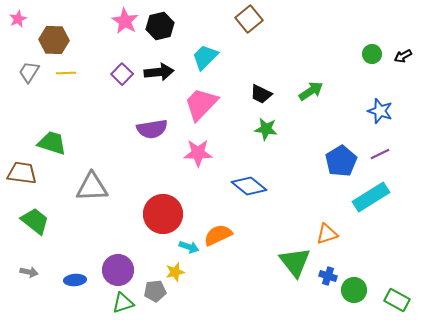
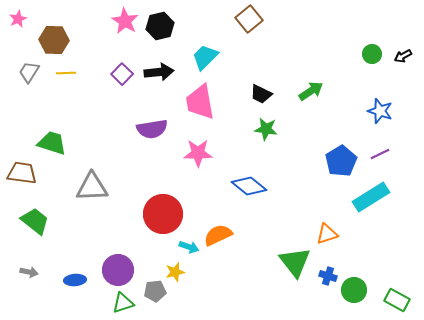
pink trapezoid at (201, 104): moved 1 px left, 2 px up; rotated 54 degrees counterclockwise
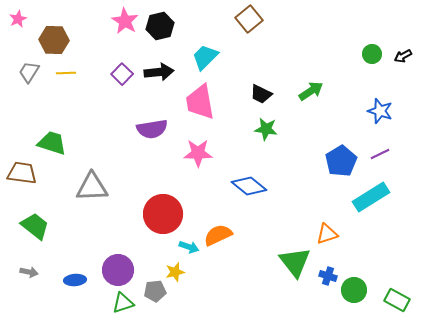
green trapezoid at (35, 221): moved 5 px down
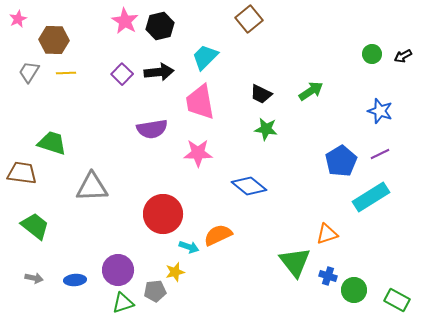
gray arrow at (29, 272): moved 5 px right, 6 px down
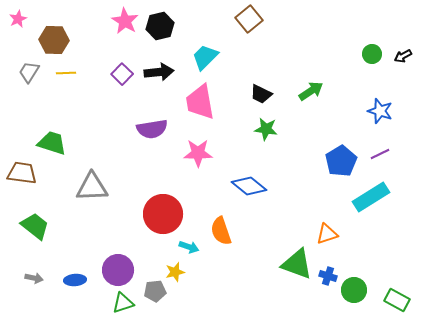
orange semicircle at (218, 235): moved 3 px right, 4 px up; rotated 84 degrees counterclockwise
green triangle at (295, 262): moved 2 px right, 2 px down; rotated 32 degrees counterclockwise
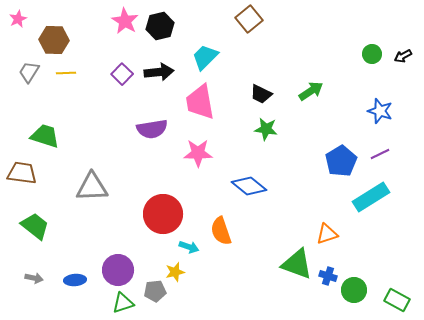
green trapezoid at (52, 143): moved 7 px left, 7 px up
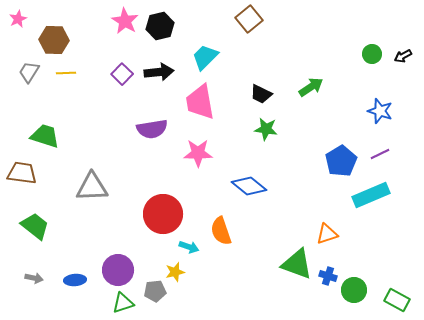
green arrow at (311, 91): moved 4 px up
cyan rectangle at (371, 197): moved 2 px up; rotated 9 degrees clockwise
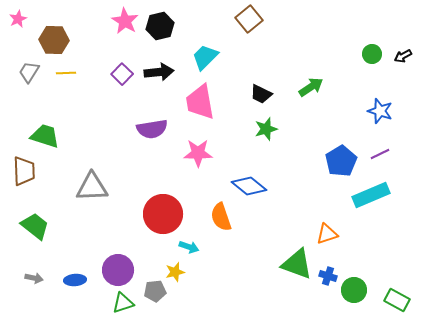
green star at (266, 129): rotated 25 degrees counterclockwise
brown trapezoid at (22, 173): moved 2 px right, 2 px up; rotated 80 degrees clockwise
orange semicircle at (221, 231): moved 14 px up
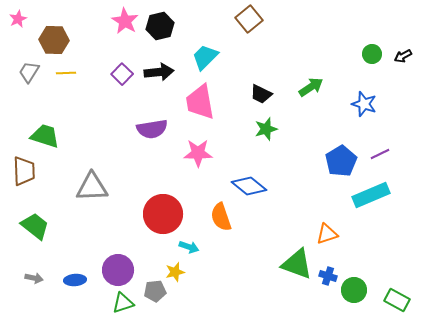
blue star at (380, 111): moved 16 px left, 7 px up
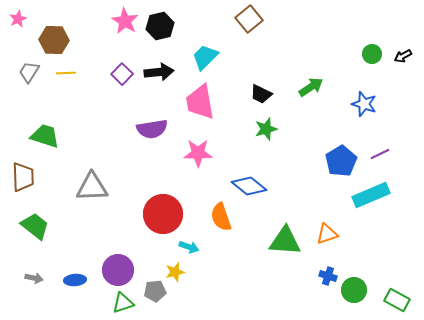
brown trapezoid at (24, 171): moved 1 px left, 6 px down
green triangle at (297, 264): moved 12 px left, 23 px up; rotated 16 degrees counterclockwise
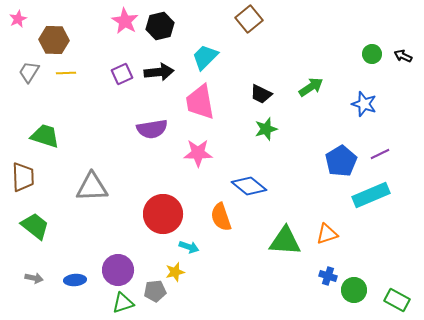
black arrow at (403, 56): rotated 54 degrees clockwise
purple square at (122, 74): rotated 20 degrees clockwise
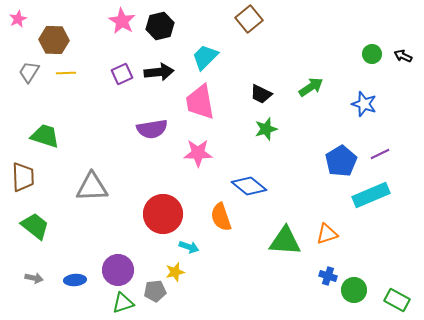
pink star at (125, 21): moved 3 px left
